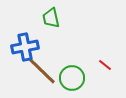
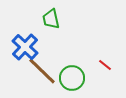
green trapezoid: moved 1 px down
blue cross: rotated 36 degrees counterclockwise
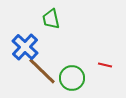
red line: rotated 24 degrees counterclockwise
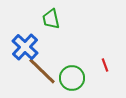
red line: rotated 56 degrees clockwise
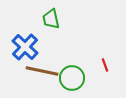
brown line: rotated 32 degrees counterclockwise
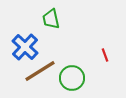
red line: moved 10 px up
brown line: moved 2 px left; rotated 44 degrees counterclockwise
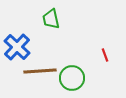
blue cross: moved 8 px left
brown line: rotated 28 degrees clockwise
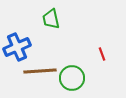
blue cross: rotated 24 degrees clockwise
red line: moved 3 px left, 1 px up
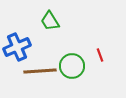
green trapezoid: moved 1 px left, 2 px down; rotated 20 degrees counterclockwise
red line: moved 2 px left, 1 px down
green circle: moved 12 px up
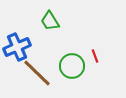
red line: moved 5 px left, 1 px down
brown line: moved 3 px left, 2 px down; rotated 48 degrees clockwise
